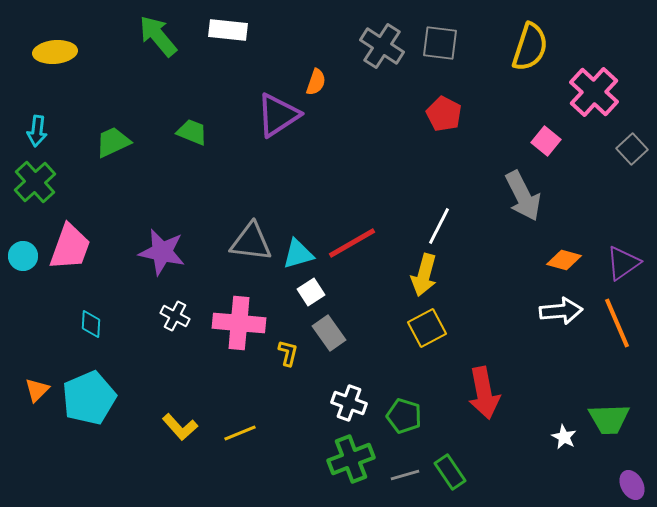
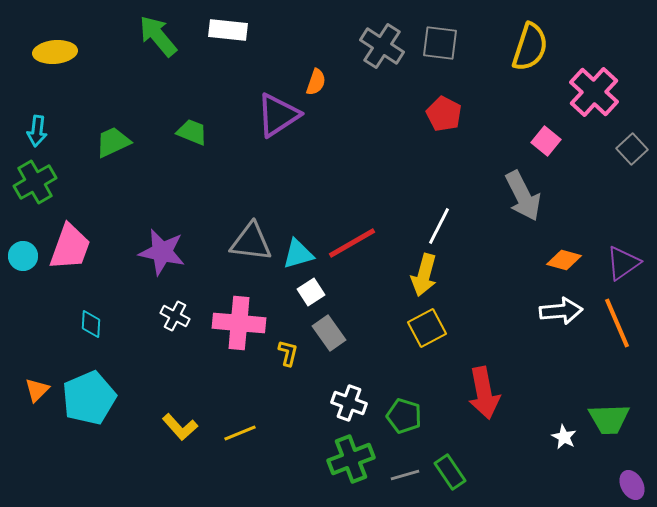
green cross at (35, 182): rotated 12 degrees clockwise
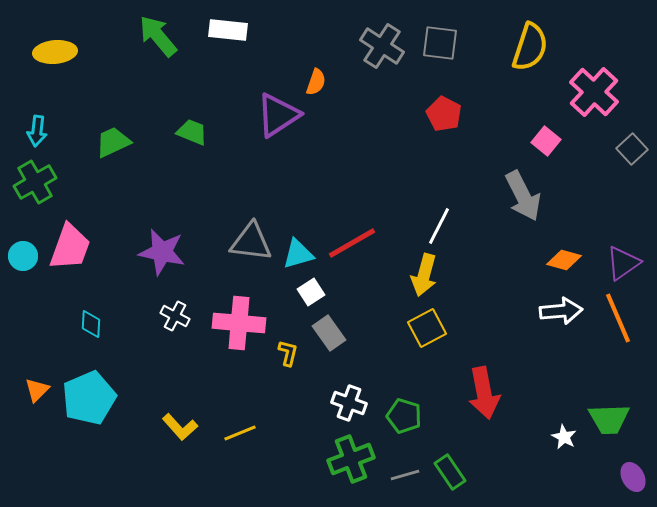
orange line at (617, 323): moved 1 px right, 5 px up
purple ellipse at (632, 485): moved 1 px right, 8 px up
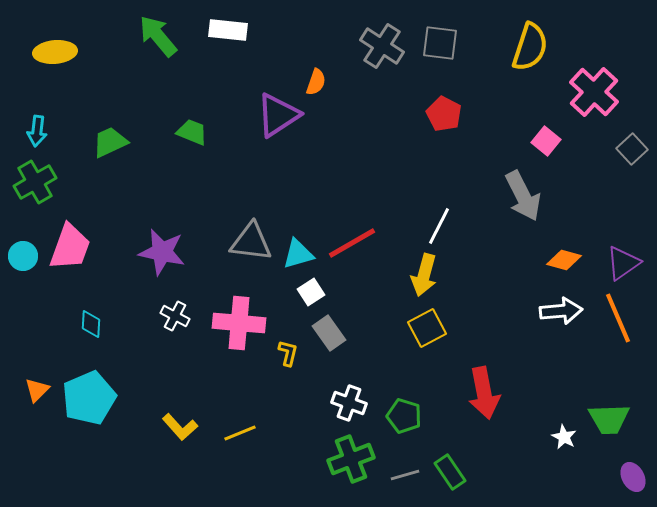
green trapezoid at (113, 142): moved 3 px left
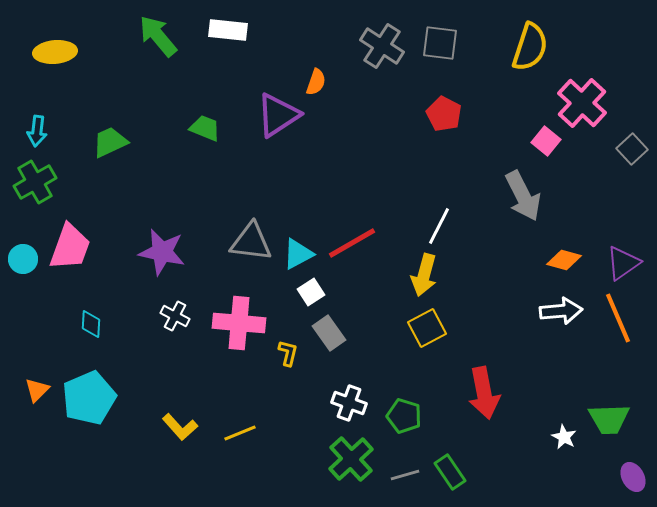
pink cross at (594, 92): moved 12 px left, 11 px down
green trapezoid at (192, 132): moved 13 px right, 4 px up
cyan triangle at (298, 254): rotated 12 degrees counterclockwise
cyan circle at (23, 256): moved 3 px down
green cross at (351, 459): rotated 21 degrees counterclockwise
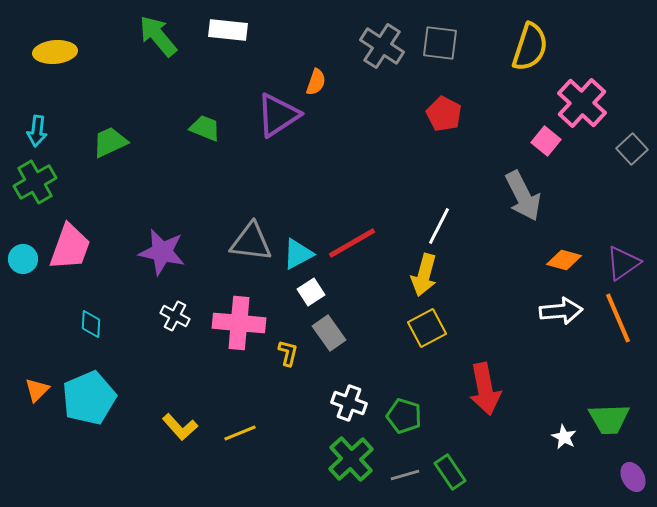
red arrow at (484, 393): moved 1 px right, 4 px up
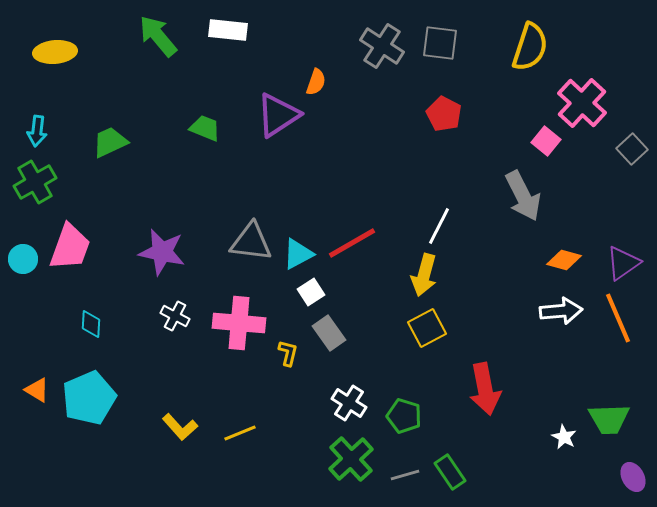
orange triangle at (37, 390): rotated 44 degrees counterclockwise
white cross at (349, 403): rotated 12 degrees clockwise
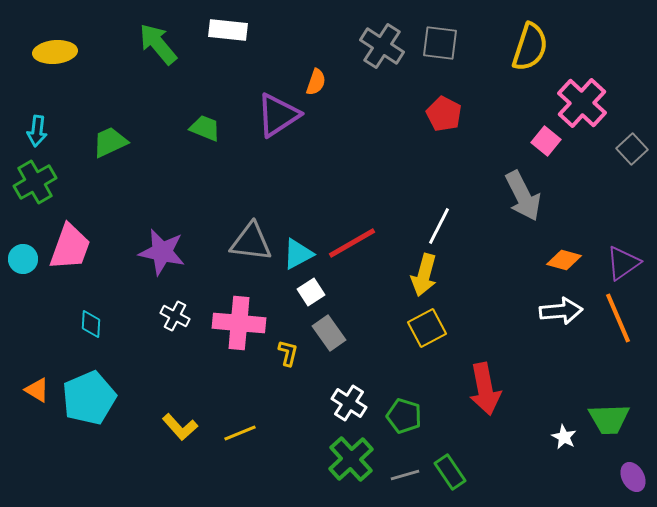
green arrow at (158, 36): moved 8 px down
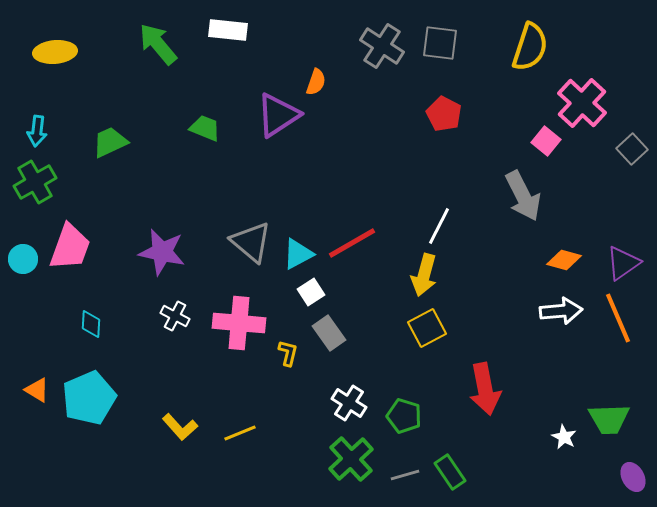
gray triangle at (251, 242): rotated 33 degrees clockwise
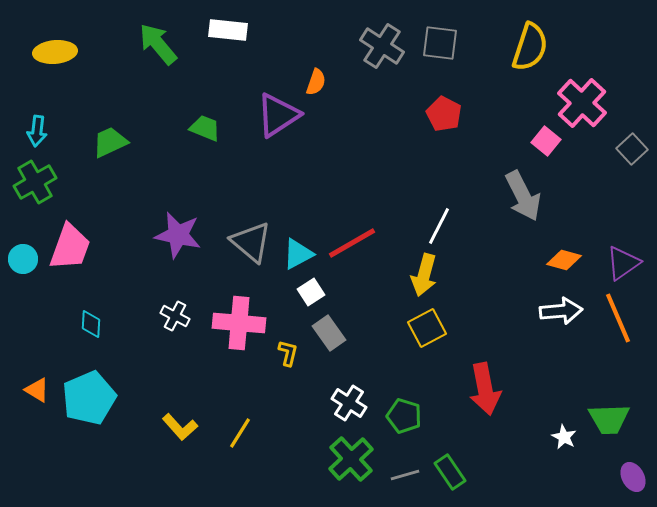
purple star at (162, 252): moved 16 px right, 17 px up
yellow line at (240, 433): rotated 36 degrees counterclockwise
